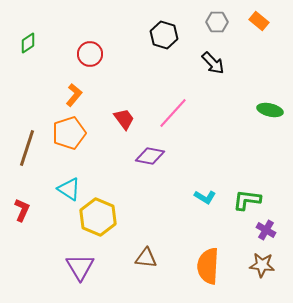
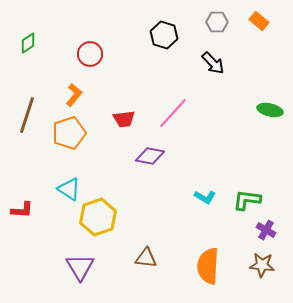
red trapezoid: rotated 120 degrees clockwise
brown line: moved 33 px up
red L-shape: rotated 70 degrees clockwise
yellow hexagon: rotated 18 degrees clockwise
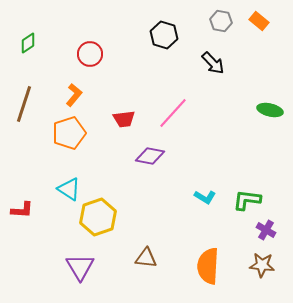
gray hexagon: moved 4 px right, 1 px up; rotated 10 degrees clockwise
brown line: moved 3 px left, 11 px up
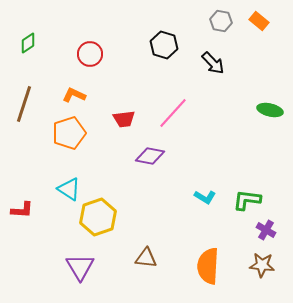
black hexagon: moved 10 px down
orange L-shape: rotated 105 degrees counterclockwise
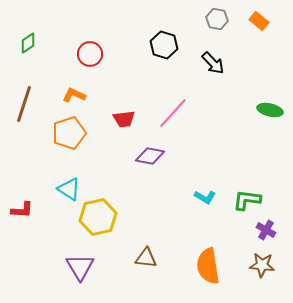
gray hexagon: moved 4 px left, 2 px up
yellow hexagon: rotated 6 degrees clockwise
orange semicircle: rotated 12 degrees counterclockwise
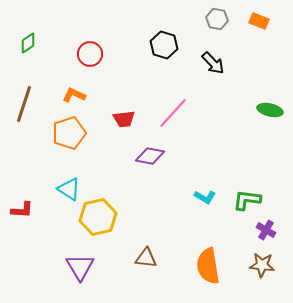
orange rectangle: rotated 18 degrees counterclockwise
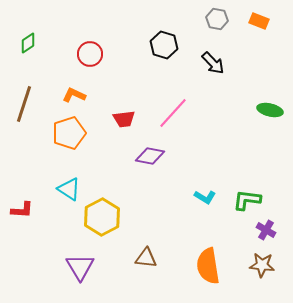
yellow hexagon: moved 4 px right; rotated 15 degrees counterclockwise
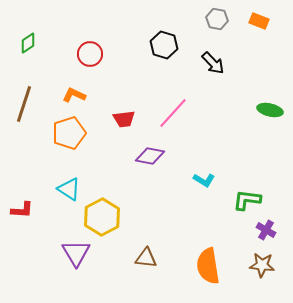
cyan L-shape: moved 1 px left, 17 px up
purple triangle: moved 4 px left, 14 px up
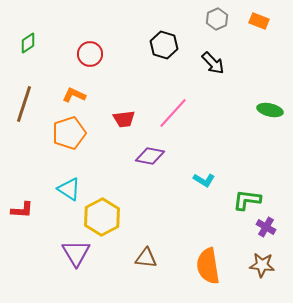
gray hexagon: rotated 25 degrees clockwise
purple cross: moved 3 px up
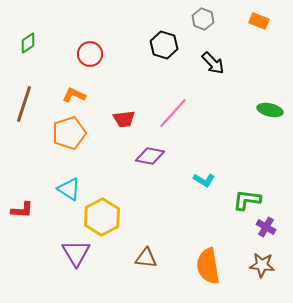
gray hexagon: moved 14 px left; rotated 15 degrees counterclockwise
